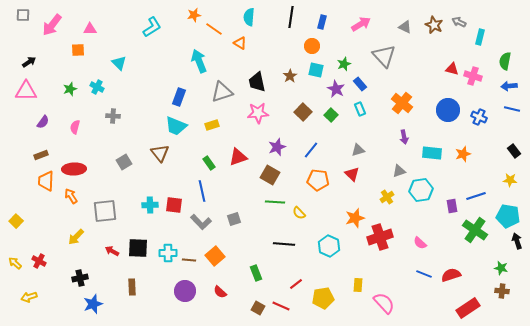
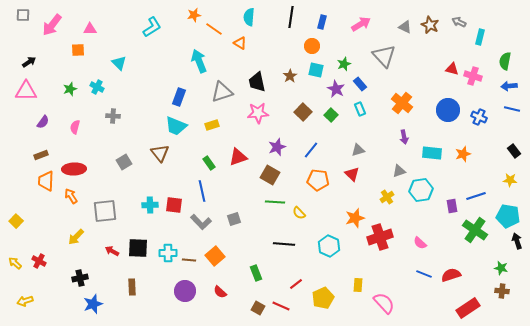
brown star at (434, 25): moved 4 px left
yellow arrow at (29, 297): moved 4 px left, 4 px down
yellow pentagon at (323, 298): rotated 15 degrees counterclockwise
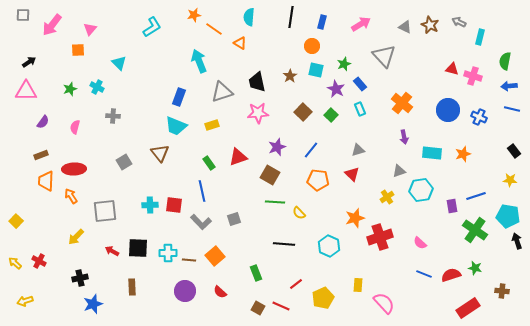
pink triangle at (90, 29): rotated 48 degrees counterclockwise
green star at (501, 268): moved 26 px left
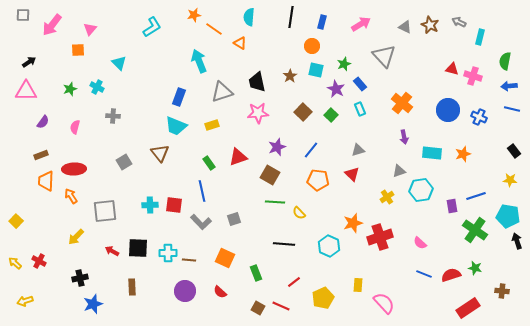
orange star at (355, 218): moved 2 px left, 5 px down
orange square at (215, 256): moved 10 px right, 2 px down; rotated 24 degrees counterclockwise
red line at (296, 284): moved 2 px left, 2 px up
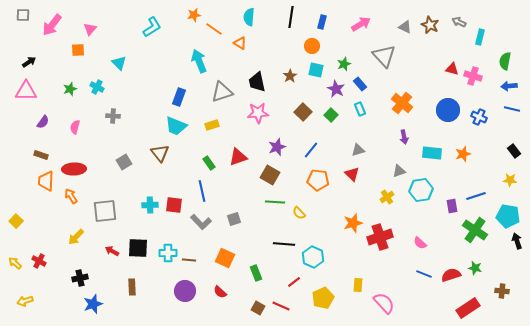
brown rectangle at (41, 155): rotated 40 degrees clockwise
cyan hexagon at (329, 246): moved 16 px left, 11 px down
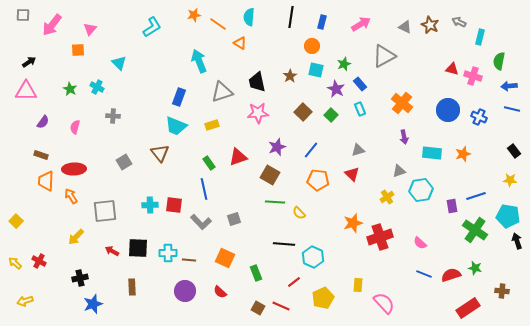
orange line at (214, 29): moved 4 px right, 5 px up
gray triangle at (384, 56): rotated 45 degrees clockwise
green semicircle at (505, 61): moved 6 px left
green star at (70, 89): rotated 24 degrees counterclockwise
blue line at (202, 191): moved 2 px right, 2 px up
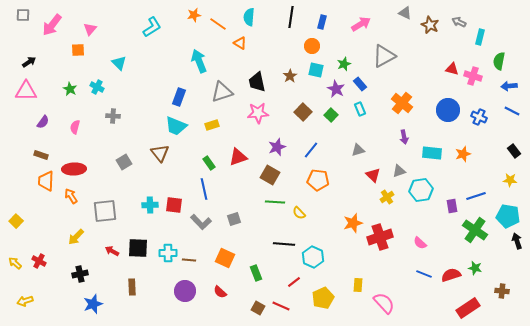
gray triangle at (405, 27): moved 14 px up
blue line at (512, 109): moved 2 px down; rotated 14 degrees clockwise
red triangle at (352, 174): moved 21 px right, 1 px down
black cross at (80, 278): moved 4 px up
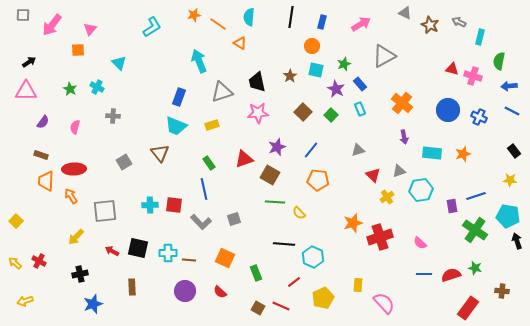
red triangle at (238, 157): moved 6 px right, 2 px down
black square at (138, 248): rotated 10 degrees clockwise
blue line at (424, 274): rotated 21 degrees counterclockwise
red rectangle at (468, 308): rotated 20 degrees counterclockwise
